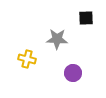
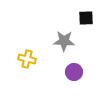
gray star: moved 7 px right, 2 px down
purple circle: moved 1 px right, 1 px up
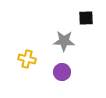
purple circle: moved 12 px left
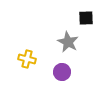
gray star: moved 4 px right, 1 px down; rotated 25 degrees clockwise
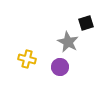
black square: moved 5 px down; rotated 14 degrees counterclockwise
purple circle: moved 2 px left, 5 px up
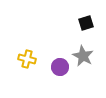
gray star: moved 15 px right, 14 px down
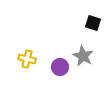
black square: moved 7 px right; rotated 35 degrees clockwise
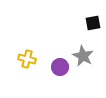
black square: rotated 28 degrees counterclockwise
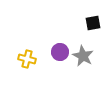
purple circle: moved 15 px up
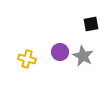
black square: moved 2 px left, 1 px down
